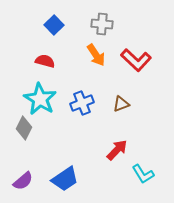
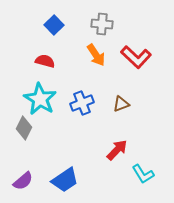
red L-shape: moved 3 px up
blue trapezoid: moved 1 px down
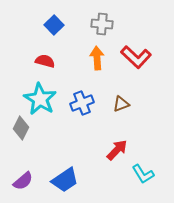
orange arrow: moved 1 px right, 3 px down; rotated 150 degrees counterclockwise
gray diamond: moved 3 px left
